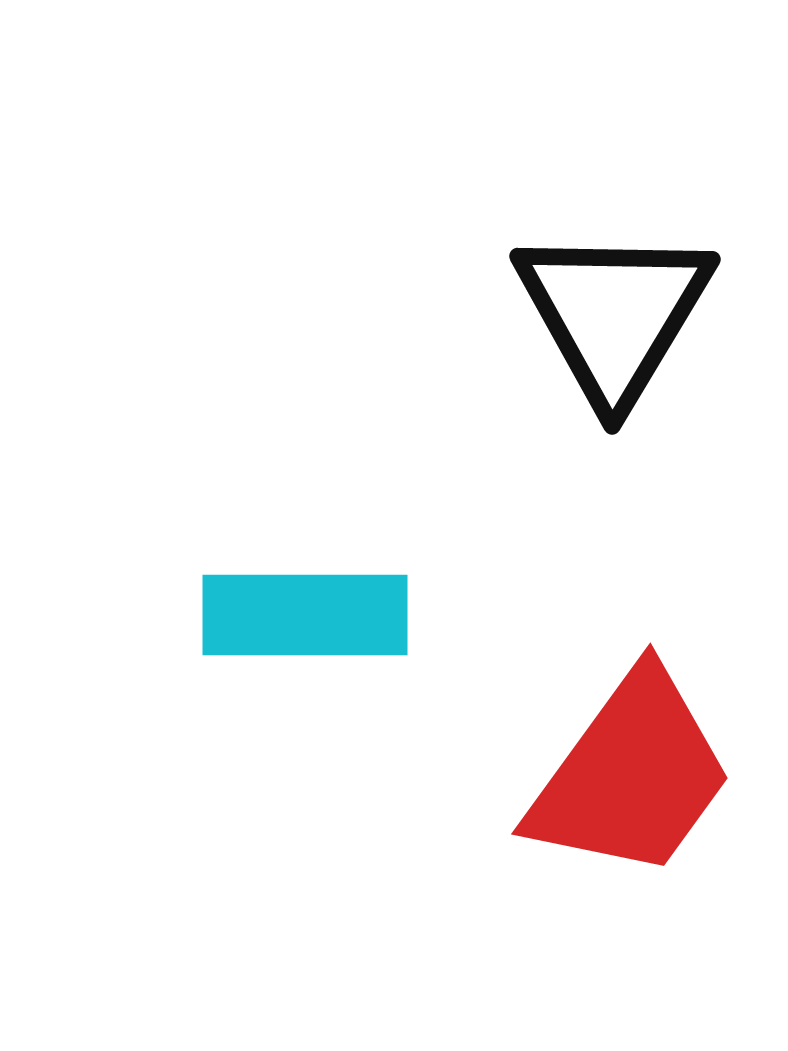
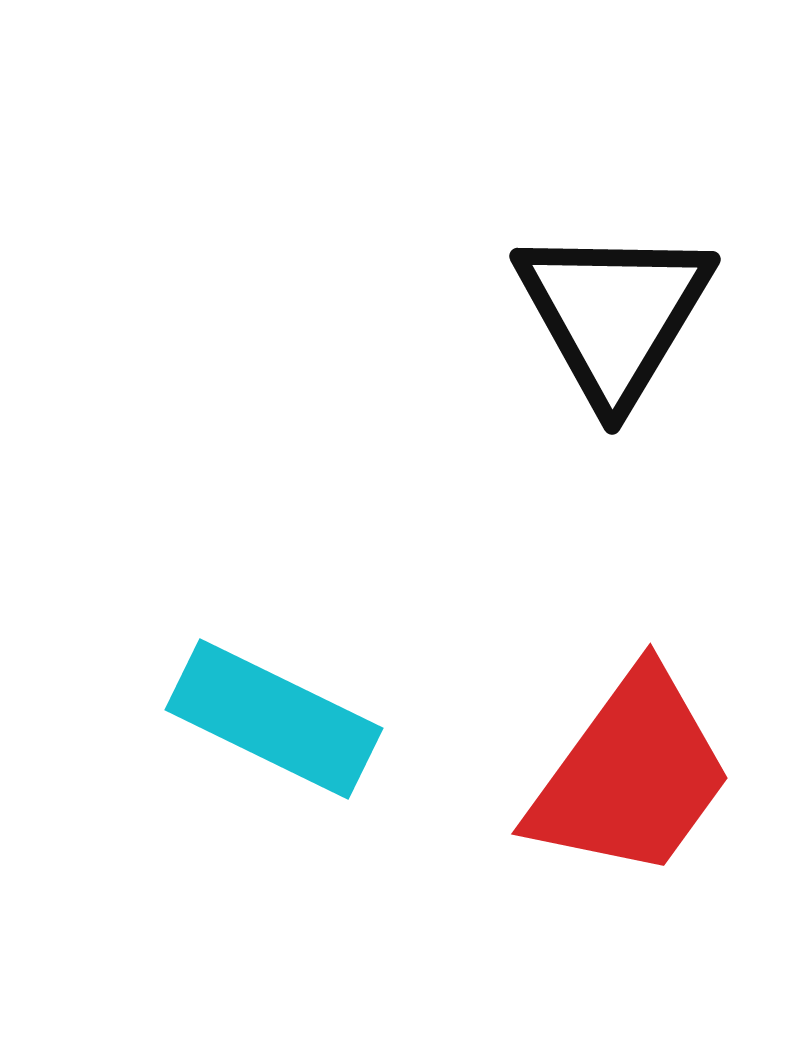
cyan rectangle: moved 31 px left, 104 px down; rotated 26 degrees clockwise
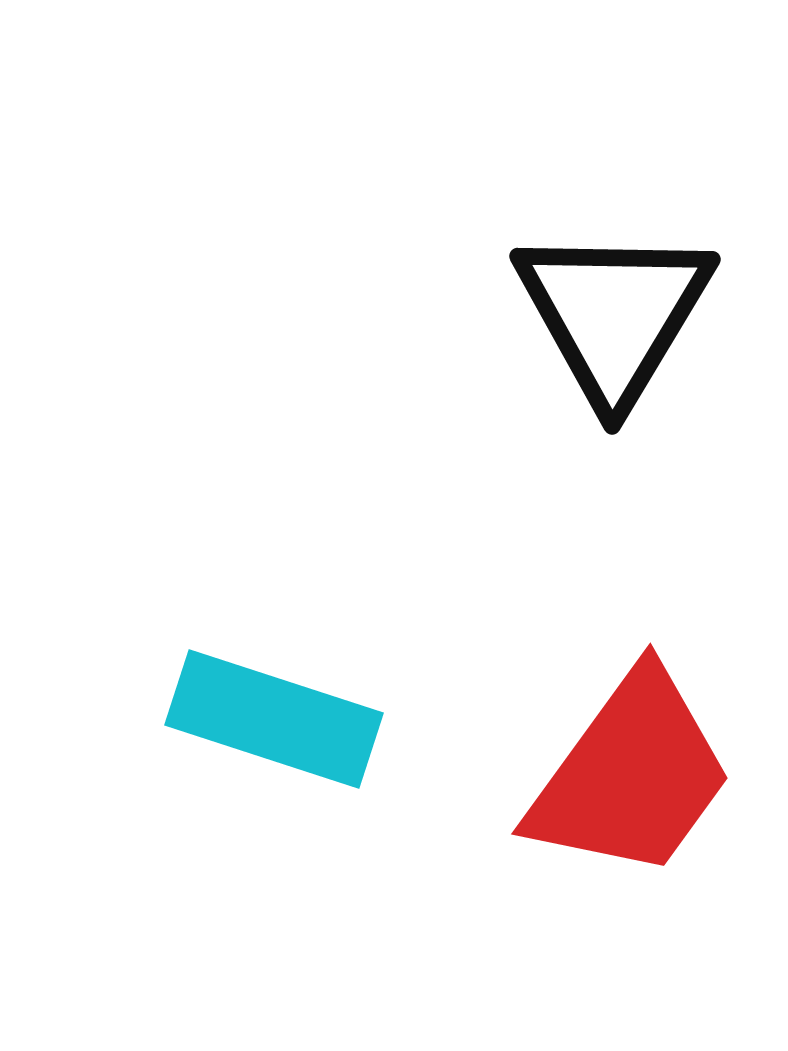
cyan rectangle: rotated 8 degrees counterclockwise
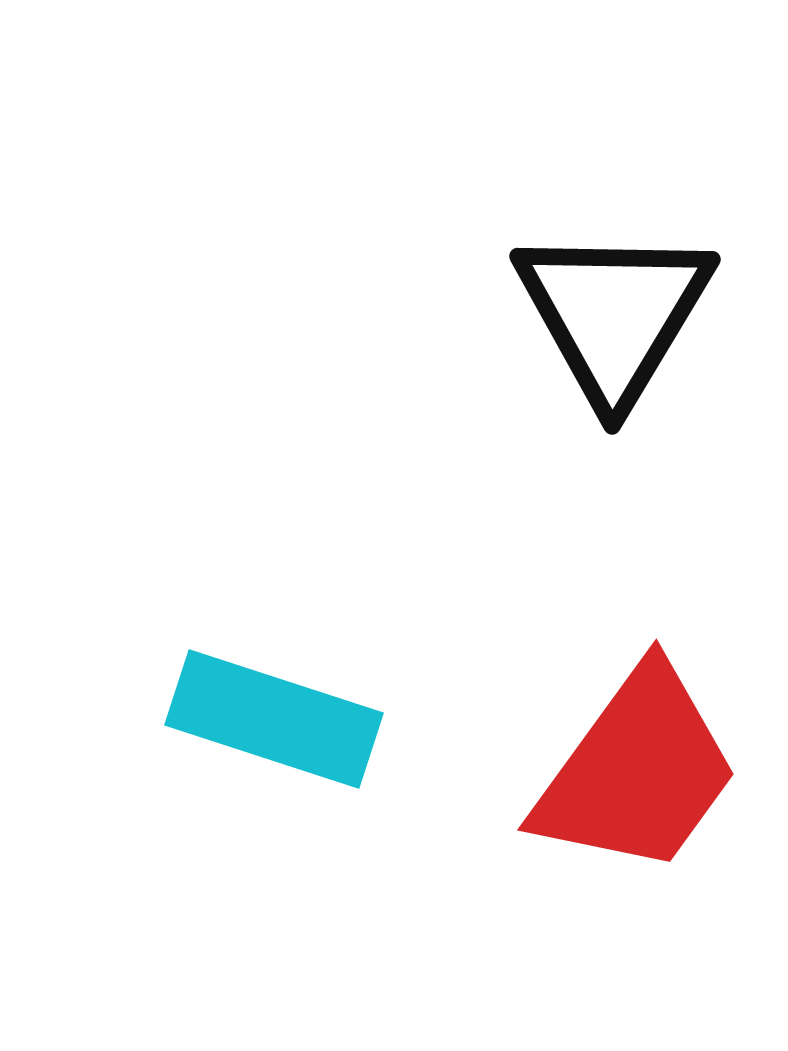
red trapezoid: moved 6 px right, 4 px up
